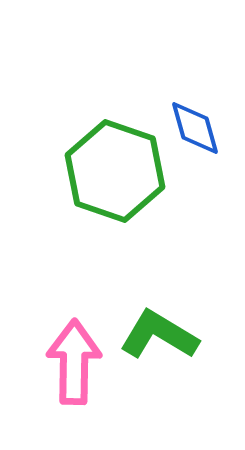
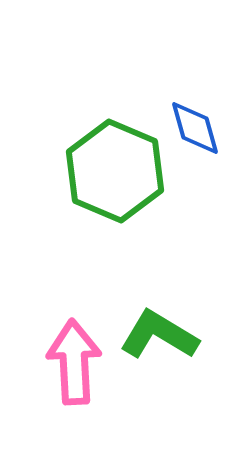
green hexagon: rotated 4 degrees clockwise
pink arrow: rotated 4 degrees counterclockwise
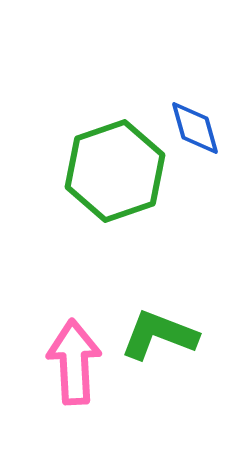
green hexagon: rotated 18 degrees clockwise
green L-shape: rotated 10 degrees counterclockwise
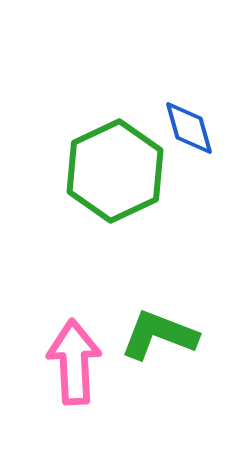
blue diamond: moved 6 px left
green hexagon: rotated 6 degrees counterclockwise
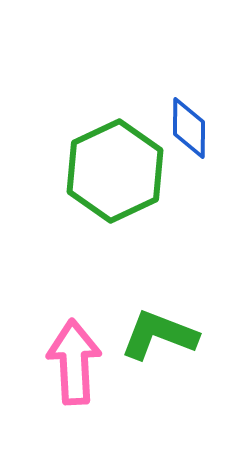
blue diamond: rotated 16 degrees clockwise
